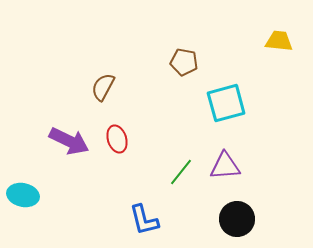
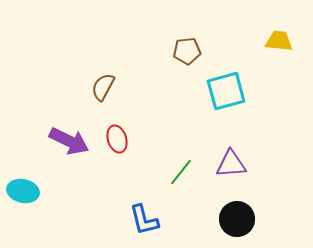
brown pentagon: moved 3 px right, 11 px up; rotated 16 degrees counterclockwise
cyan square: moved 12 px up
purple triangle: moved 6 px right, 2 px up
cyan ellipse: moved 4 px up
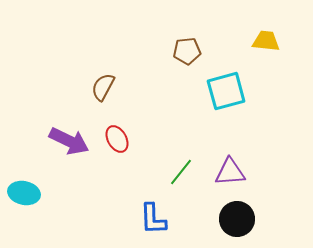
yellow trapezoid: moved 13 px left
red ellipse: rotated 12 degrees counterclockwise
purple triangle: moved 1 px left, 8 px down
cyan ellipse: moved 1 px right, 2 px down
blue L-shape: moved 9 px right, 1 px up; rotated 12 degrees clockwise
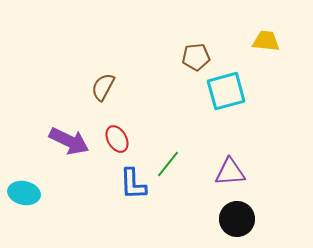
brown pentagon: moved 9 px right, 6 px down
green line: moved 13 px left, 8 px up
blue L-shape: moved 20 px left, 35 px up
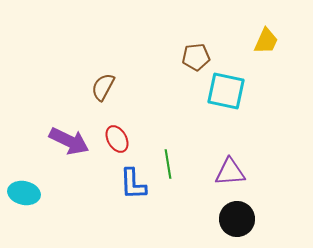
yellow trapezoid: rotated 108 degrees clockwise
cyan square: rotated 27 degrees clockwise
green line: rotated 48 degrees counterclockwise
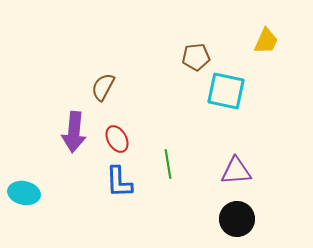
purple arrow: moved 5 px right, 9 px up; rotated 69 degrees clockwise
purple triangle: moved 6 px right, 1 px up
blue L-shape: moved 14 px left, 2 px up
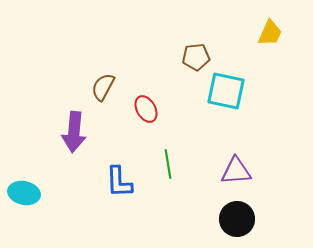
yellow trapezoid: moved 4 px right, 8 px up
red ellipse: moved 29 px right, 30 px up
